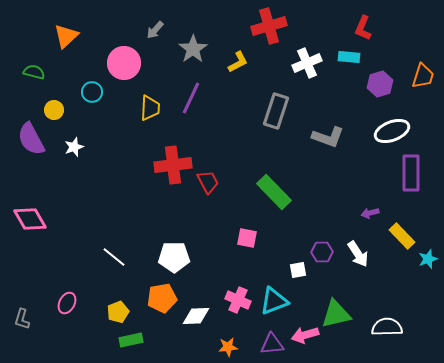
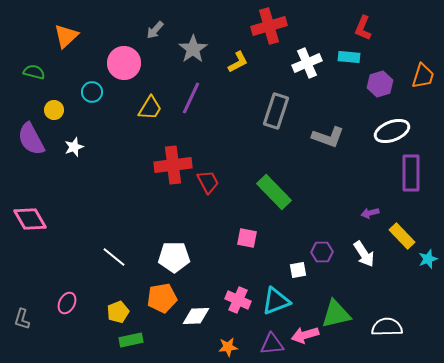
yellow trapezoid at (150, 108): rotated 28 degrees clockwise
white arrow at (358, 254): moved 6 px right
cyan triangle at (274, 301): moved 2 px right
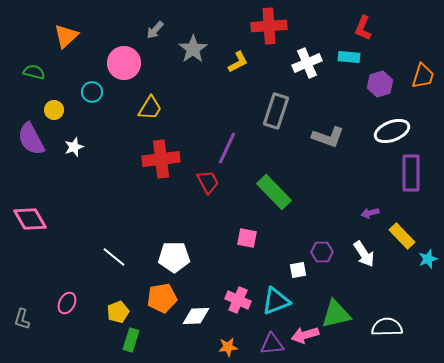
red cross at (269, 26): rotated 12 degrees clockwise
purple line at (191, 98): moved 36 px right, 50 px down
red cross at (173, 165): moved 12 px left, 6 px up
green rectangle at (131, 340): rotated 60 degrees counterclockwise
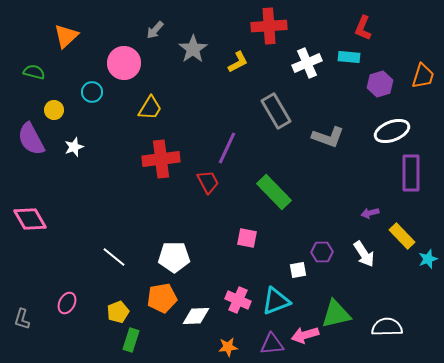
gray rectangle at (276, 111): rotated 48 degrees counterclockwise
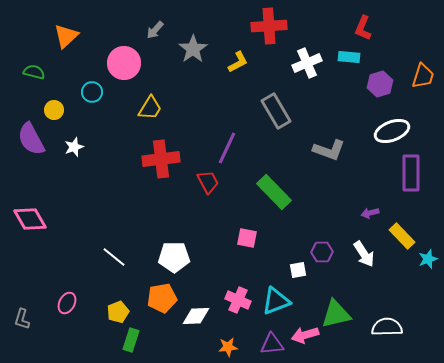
gray L-shape at (328, 137): moved 1 px right, 13 px down
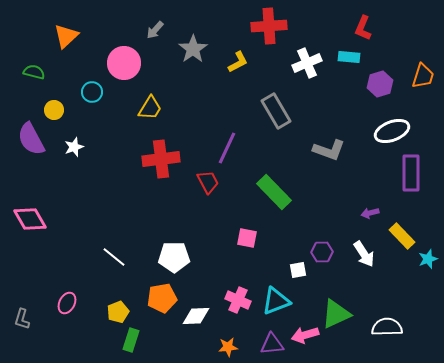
green triangle at (336, 314): rotated 12 degrees counterclockwise
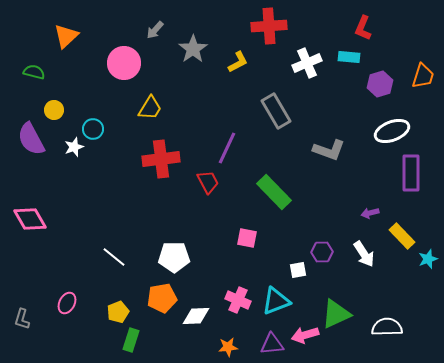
cyan circle at (92, 92): moved 1 px right, 37 px down
